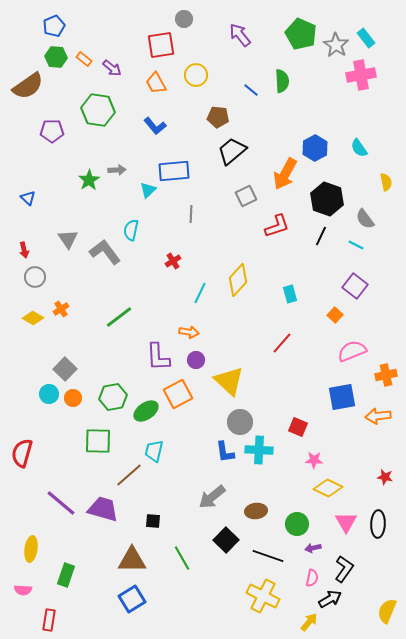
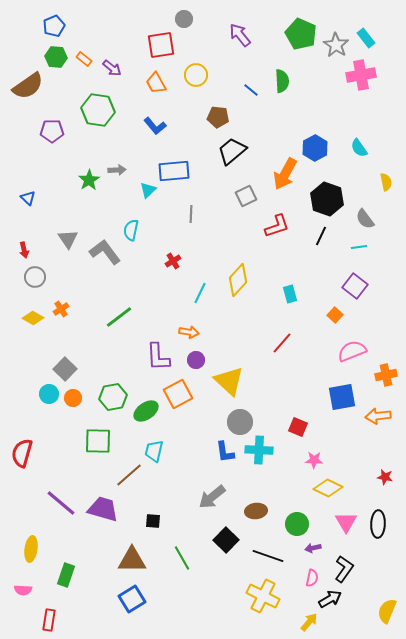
cyan line at (356, 245): moved 3 px right, 2 px down; rotated 35 degrees counterclockwise
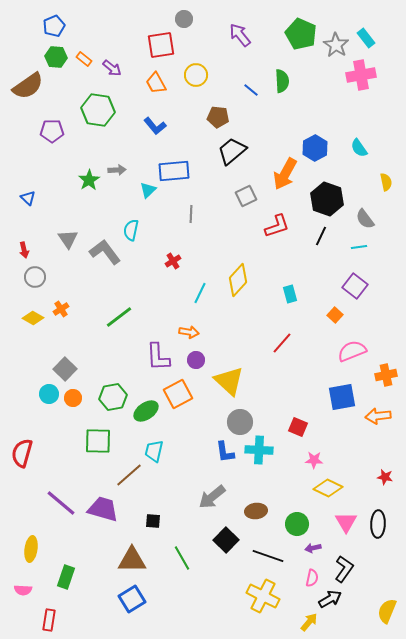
green rectangle at (66, 575): moved 2 px down
